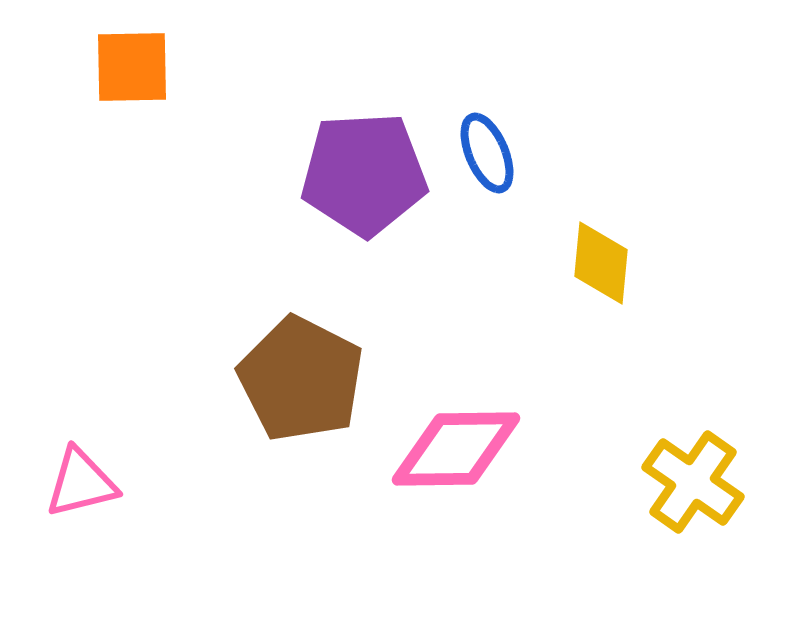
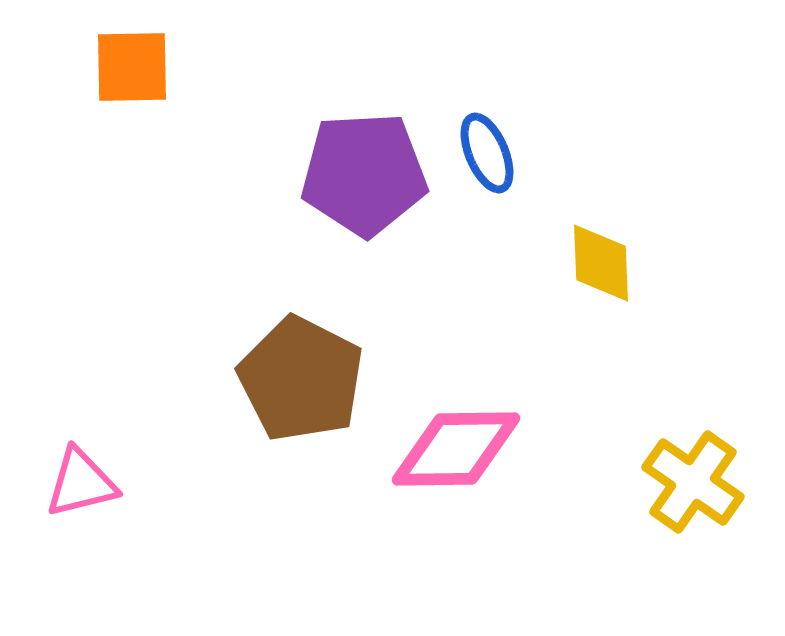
yellow diamond: rotated 8 degrees counterclockwise
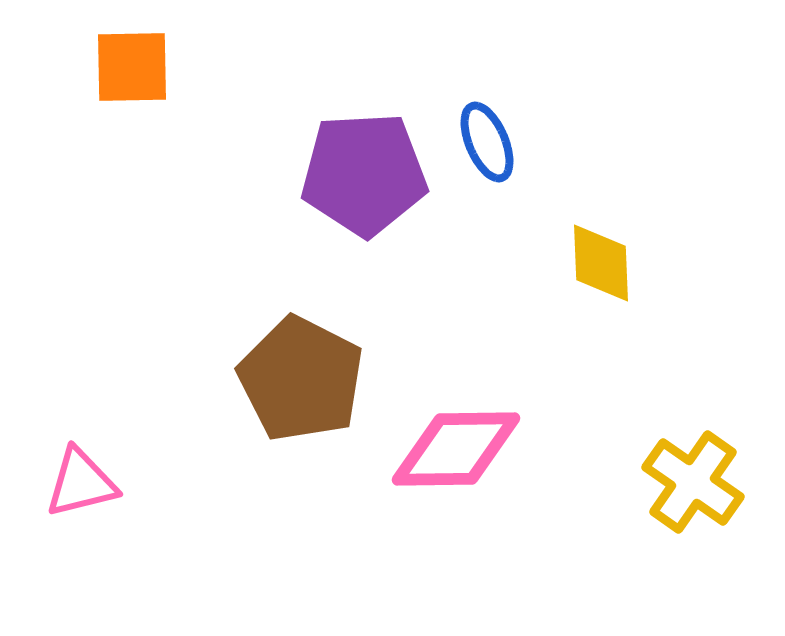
blue ellipse: moved 11 px up
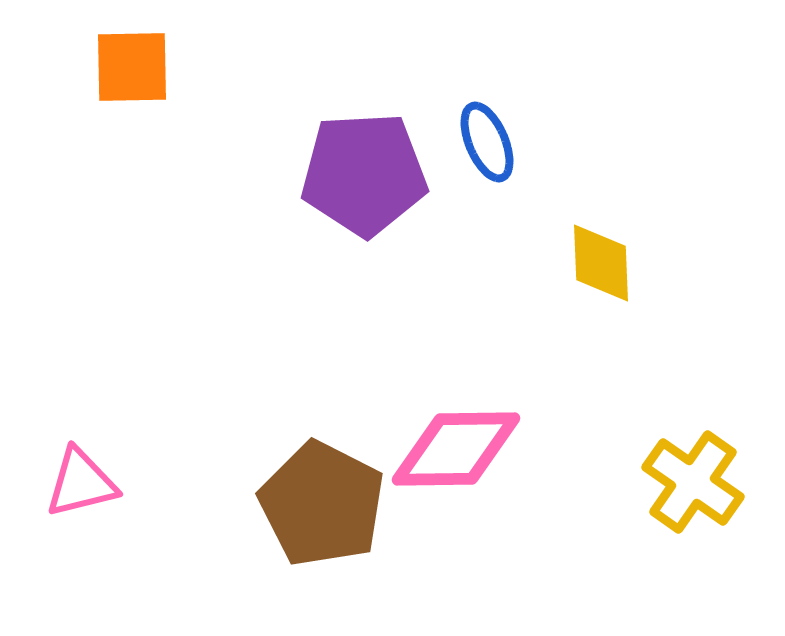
brown pentagon: moved 21 px right, 125 px down
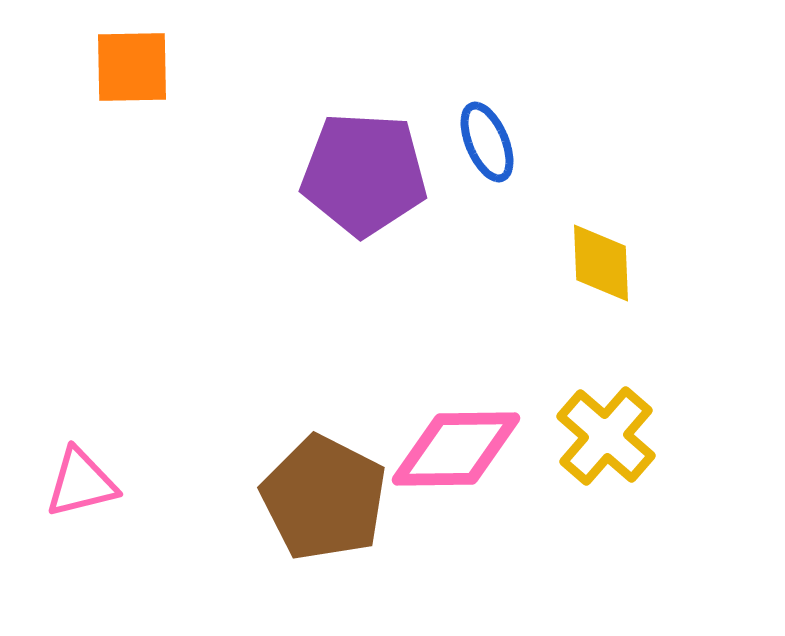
purple pentagon: rotated 6 degrees clockwise
yellow cross: moved 87 px left, 46 px up; rotated 6 degrees clockwise
brown pentagon: moved 2 px right, 6 px up
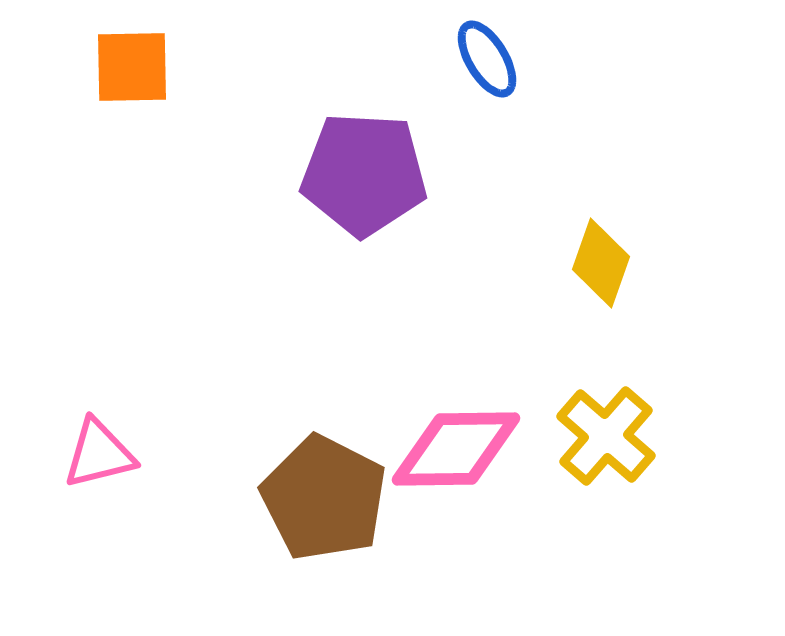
blue ellipse: moved 83 px up; rotated 8 degrees counterclockwise
yellow diamond: rotated 22 degrees clockwise
pink triangle: moved 18 px right, 29 px up
